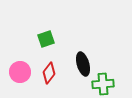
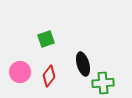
red diamond: moved 3 px down
green cross: moved 1 px up
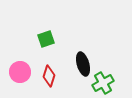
red diamond: rotated 20 degrees counterclockwise
green cross: rotated 25 degrees counterclockwise
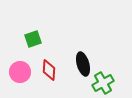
green square: moved 13 px left
red diamond: moved 6 px up; rotated 15 degrees counterclockwise
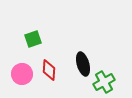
pink circle: moved 2 px right, 2 px down
green cross: moved 1 px right, 1 px up
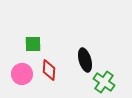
green square: moved 5 px down; rotated 18 degrees clockwise
black ellipse: moved 2 px right, 4 px up
green cross: rotated 25 degrees counterclockwise
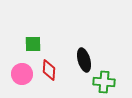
black ellipse: moved 1 px left
green cross: rotated 30 degrees counterclockwise
